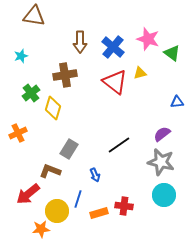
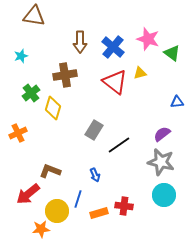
gray rectangle: moved 25 px right, 19 px up
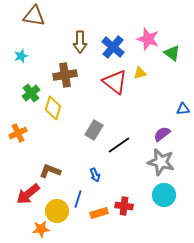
blue triangle: moved 6 px right, 7 px down
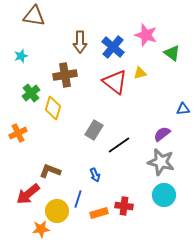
pink star: moved 2 px left, 4 px up
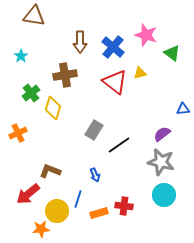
cyan star: rotated 16 degrees counterclockwise
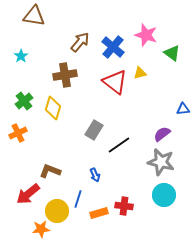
brown arrow: rotated 140 degrees counterclockwise
green cross: moved 7 px left, 8 px down
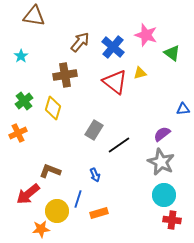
gray star: rotated 12 degrees clockwise
red cross: moved 48 px right, 14 px down
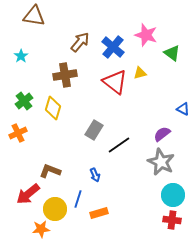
blue triangle: rotated 32 degrees clockwise
cyan circle: moved 9 px right
yellow circle: moved 2 px left, 2 px up
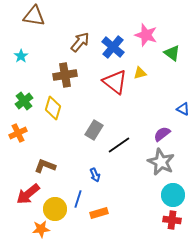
brown L-shape: moved 5 px left, 5 px up
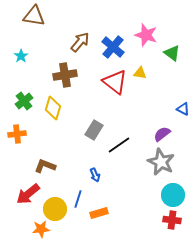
yellow triangle: rotated 24 degrees clockwise
orange cross: moved 1 px left, 1 px down; rotated 18 degrees clockwise
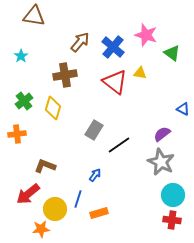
blue arrow: rotated 120 degrees counterclockwise
